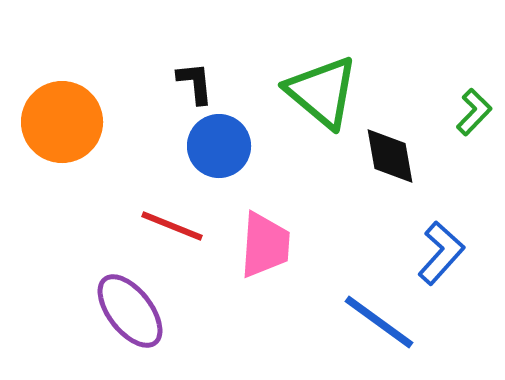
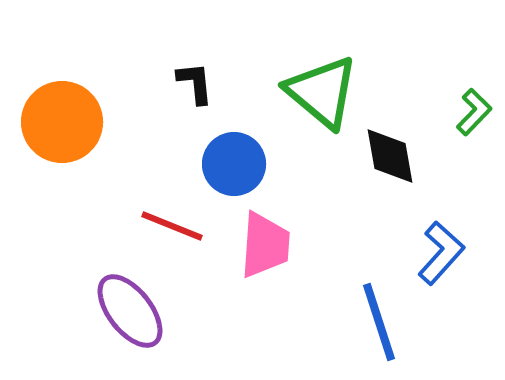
blue circle: moved 15 px right, 18 px down
blue line: rotated 36 degrees clockwise
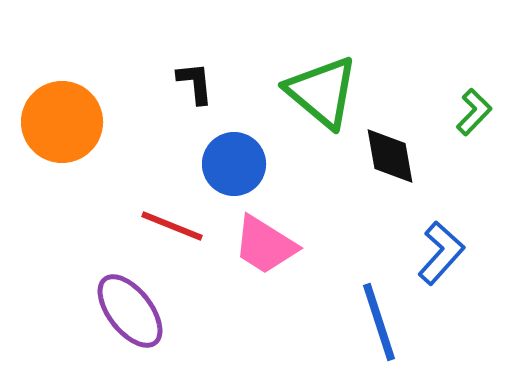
pink trapezoid: rotated 118 degrees clockwise
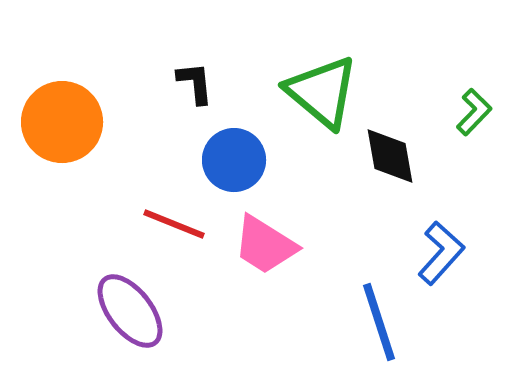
blue circle: moved 4 px up
red line: moved 2 px right, 2 px up
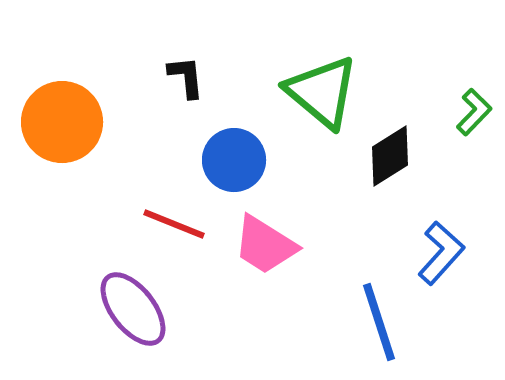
black L-shape: moved 9 px left, 6 px up
black diamond: rotated 68 degrees clockwise
purple ellipse: moved 3 px right, 2 px up
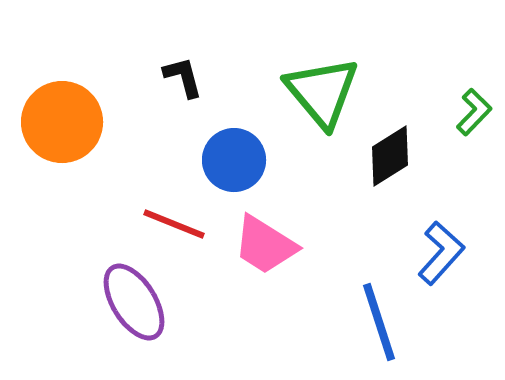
black L-shape: moved 3 px left; rotated 9 degrees counterclockwise
green triangle: rotated 10 degrees clockwise
purple ellipse: moved 1 px right, 7 px up; rotated 6 degrees clockwise
